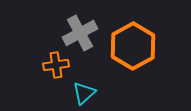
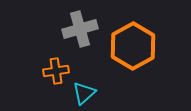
gray cross: moved 4 px up; rotated 12 degrees clockwise
orange cross: moved 6 px down
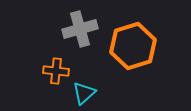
orange hexagon: rotated 12 degrees clockwise
orange cross: rotated 15 degrees clockwise
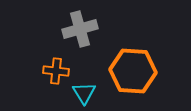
orange hexagon: moved 25 px down; rotated 21 degrees clockwise
cyan triangle: rotated 20 degrees counterclockwise
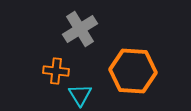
gray cross: rotated 16 degrees counterclockwise
cyan triangle: moved 4 px left, 2 px down
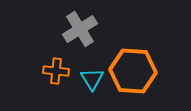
cyan triangle: moved 12 px right, 16 px up
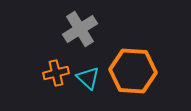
orange cross: moved 2 px down; rotated 20 degrees counterclockwise
cyan triangle: moved 4 px left, 1 px up; rotated 15 degrees counterclockwise
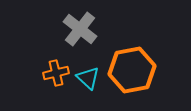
gray cross: rotated 20 degrees counterclockwise
orange hexagon: moved 1 px left, 1 px up; rotated 15 degrees counterclockwise
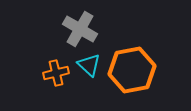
gray cross: rotated 8 degrees counterclockwise
cyan triangle: moved 1 px right, 13 px up
